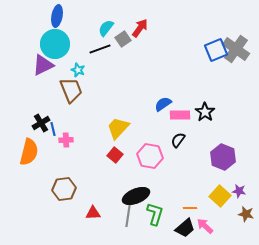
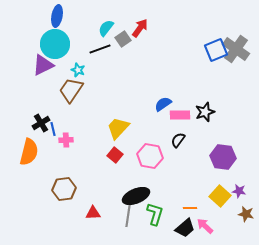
brown trapezoid: rotated 124 degrees counterclockwise
black star: rotated 18 degrees clockwise
purple hexagon: rotated 15 degrees counterclockwise
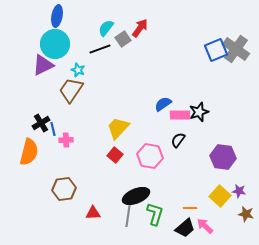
black star: moved 6 px left
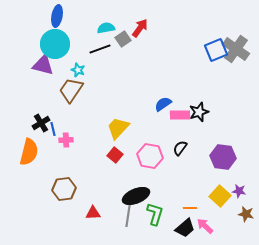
cyan semicircle: rotated 42 degrees clockwise
purple triangle: rotated 40 degrees clockwise
black semicircle: moved 2 px right, 8 px down
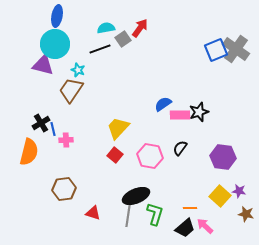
red triangle: rotated 21 degrees clockwise
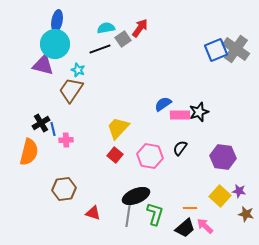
blue ellipse: moved 5 px down
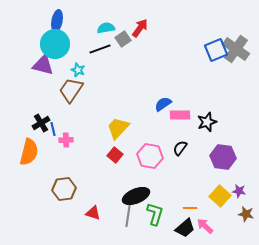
black star: moved 8 px right, 10 px down
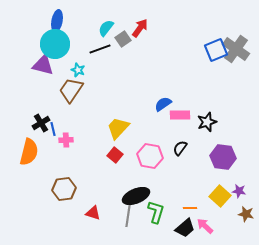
cyan semicircle: rotated 42 degrees counterclockwise
green L-shape: moved 1 px right, 2 px up
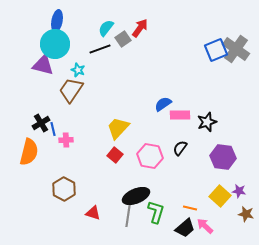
brown hexagon: rotated 25 degrees counterclockwise
orange line: rotated 16 degrees clockwise
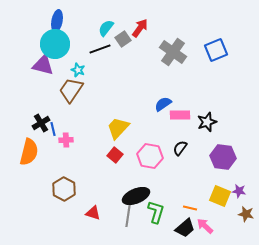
gray cross: moved 63 px left, 3 px down
yellow square: rotated 20 degrees counterclockwise
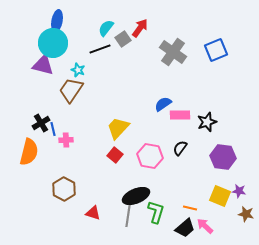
cyan circle: moved 2 px left, 1 px up
